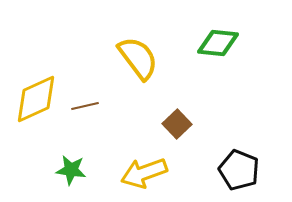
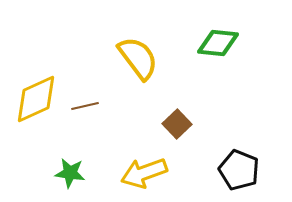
green star: moved 1 px left, 3 px down
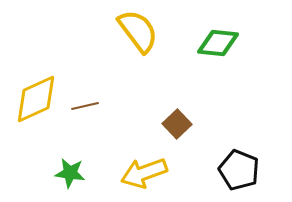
yellow semicircle: moved 27 px up
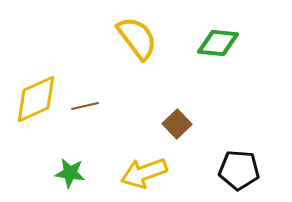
yellow semicircle: moved 1 px left, 7 px down
black pentagon: rotated 18 degrees counterclockwise
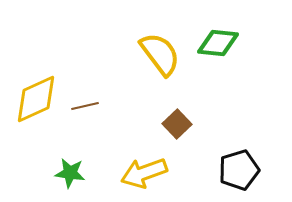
yellow semicircle: moved 23 px right, 16 px down
black pentagon: rotated 21 degrees counterclockwise
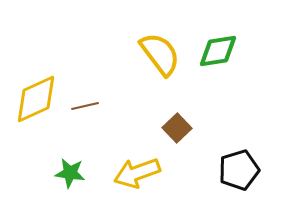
green diamond: moved 8 px down; rotated 15 degrees counterclockwise
brown square: moved 4 px down
yellow arrow: moved 7 px left
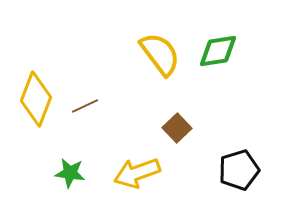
yellow diamond: rotated 44 degrees counterclockwise
brown line: rotated 12 degrees counterclockwise
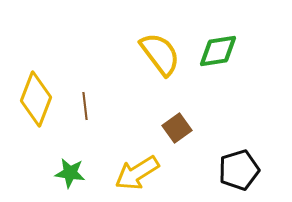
brown line: rotated 72 degrees counterclockwise
brown square: rotated 8 degrees clockwise
yellow arrow: rotated 12 degrees counterclockwise
